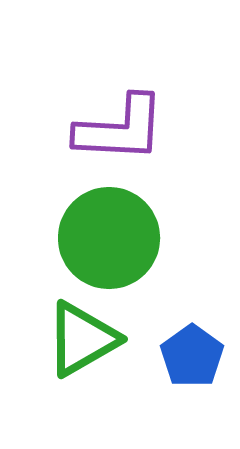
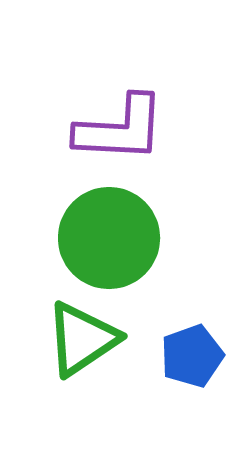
green triangle: rotated 4 degrees counterclockwise
blue pentagon: rotated 16 degrees clockwise
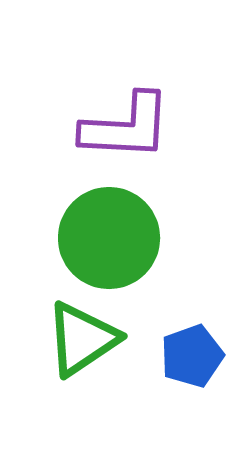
purple L-shape: moved 6 px right, 2 px up
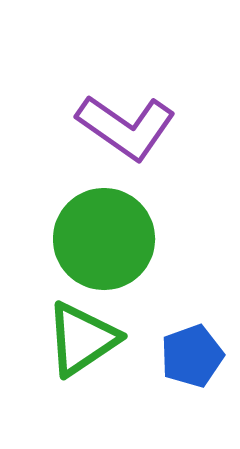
purple L-shape: rotated 32 degrees clockwise
green circle: moved 5 px left, 1 px down
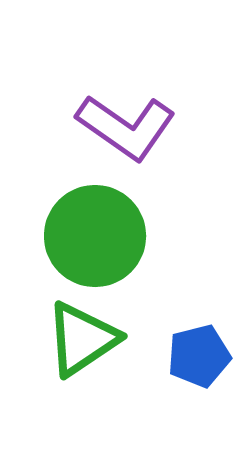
green circle: moved 9 px left, 3 px up
blue pentagon: moved 7 px right; rotated 6 degrees clockwise
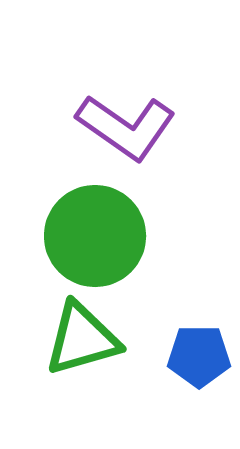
green triangle: rotated 18 degrees clockwise
blue pentagon: rotated 14 degrees clockwise
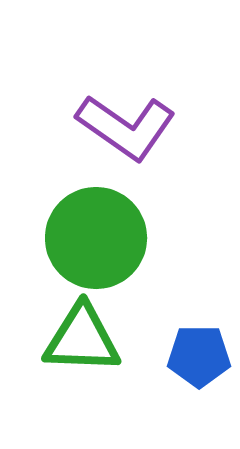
green circle: moved 1 px right, 2 px down
green triangle: rotated 18 degrees clockwise
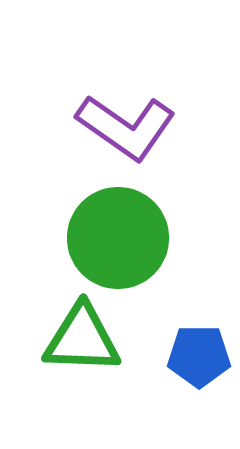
green circle: moved 22 px right
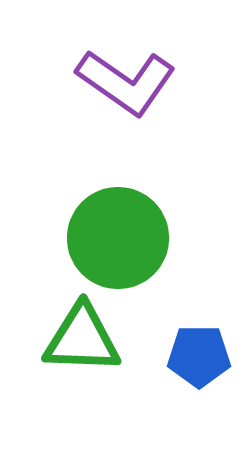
purple L-shape: moved 45 px up
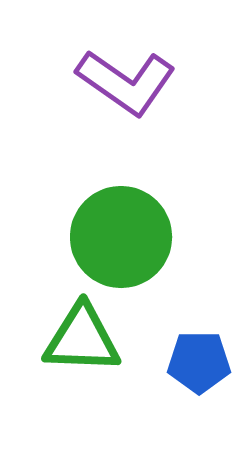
green circle: moved 3 px right, 1 px up
blue pentagon: moved 6 px down
